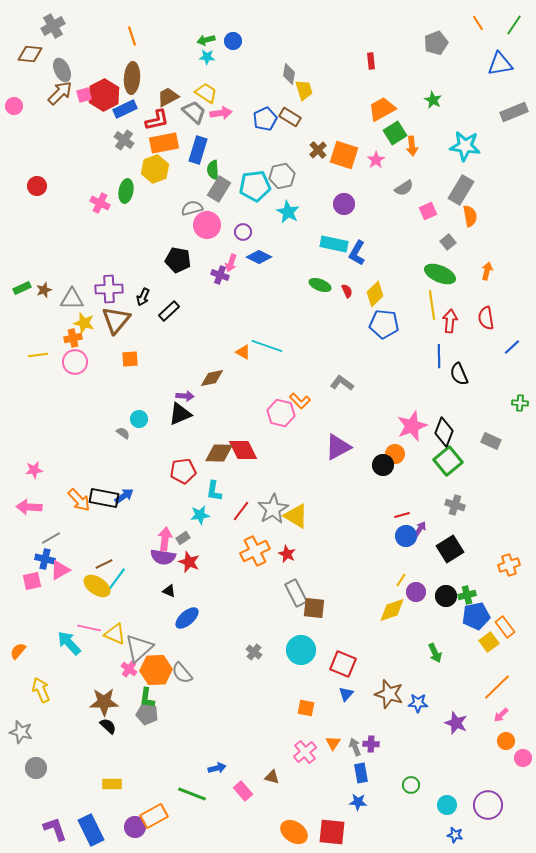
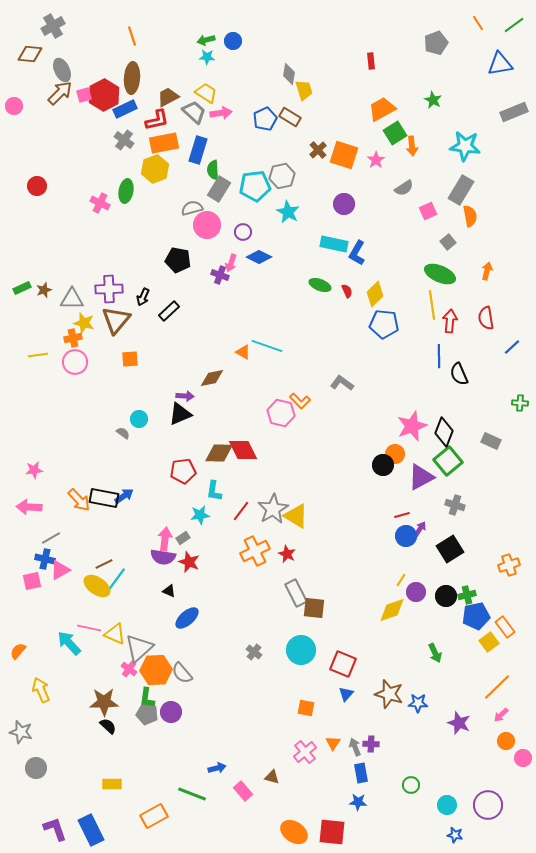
green line at (514, 25): rotated 20 degrees clockwise
purple triangle at (338, 447): moved 83 px right, 30 px down
purple star at (456, 723): moved 3 px right
purple circle at (135, 827): moved 36 px right, 115 px up
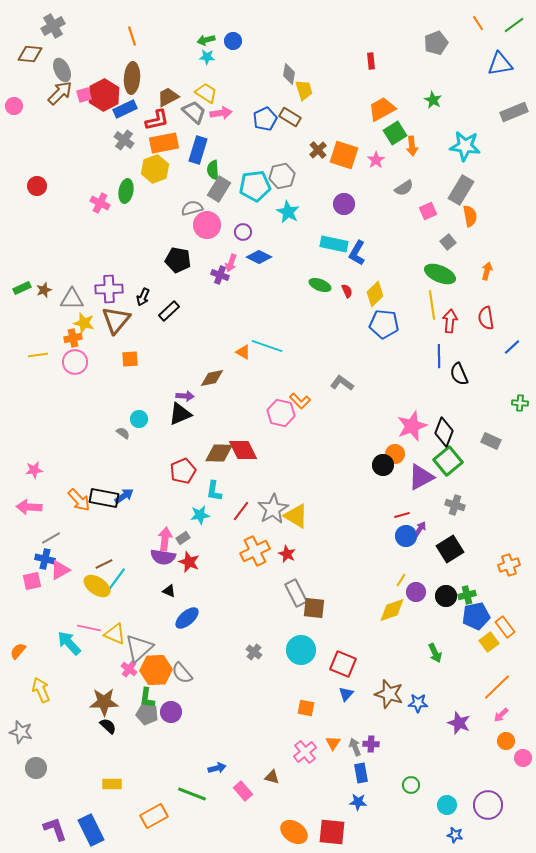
red pentagon at (183, 471): rotated 15 degrees counterclockwise
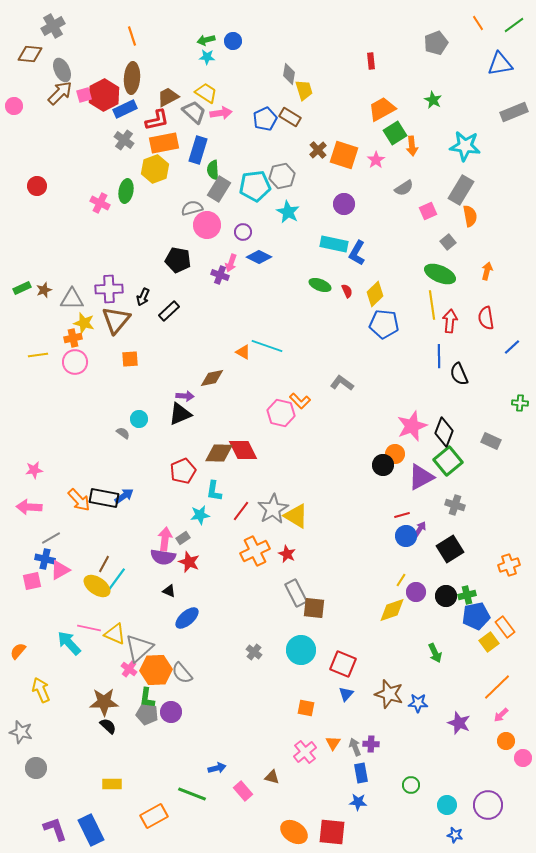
brown line at (104, 564): rotated 36 degrees counterclockwise
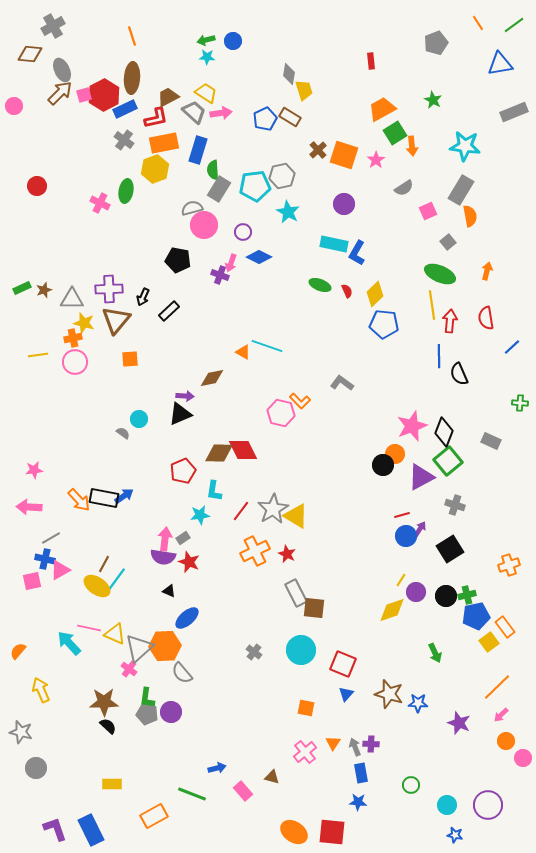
red L-shape at (157, 120): moved 1 px left, 2 px up
pink circle at (207, 225): moved 3 px left
orange hexagon at (156, 670): moved 9 px right, 24 px up
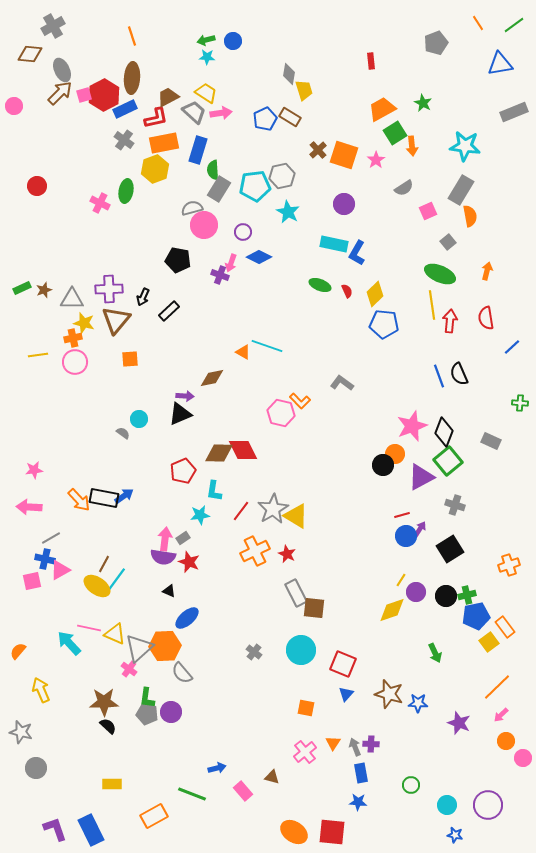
green star at (433, 100): moved 10 px left, 3 px down
blue line at (439, 356): moved 20 px down; rotated 20 degrees counterclockwise
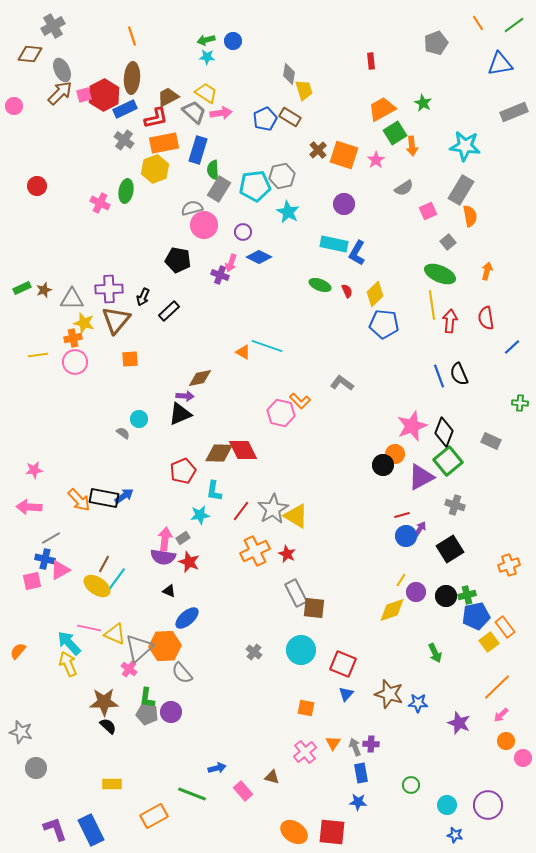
brown diamond at (212, 378): moved 12 px left
yellow arrow at (41, 690): moved 27 px right, 26 px up
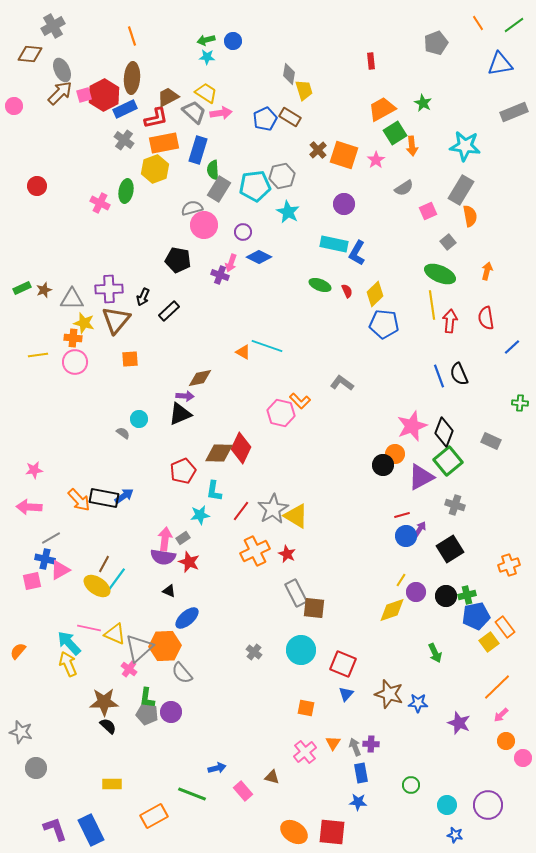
orange cross at (73, 338): rotated 18 degrees clockwise
red diamond at (243, 450): moved 2 px left, 2 px up; rotated 52 degrees clockwise
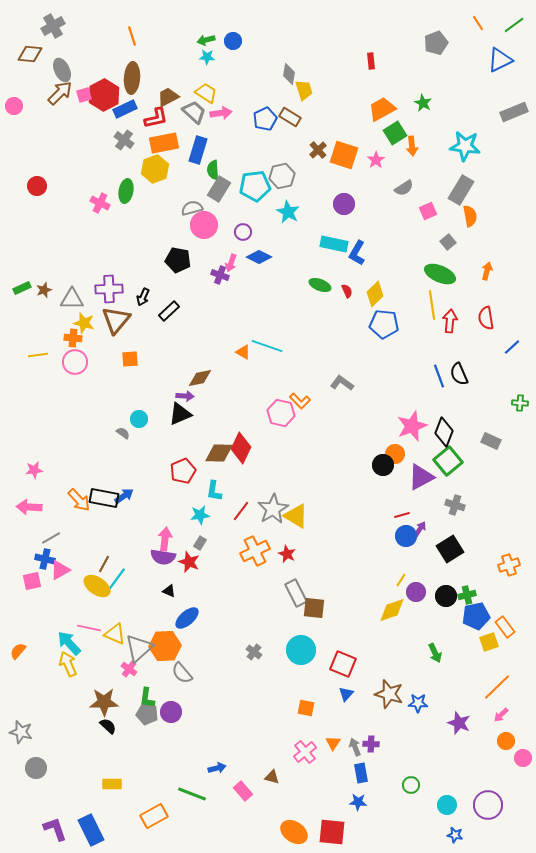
blue triangle at (500, 64): moved 4 px up; rotated 16 degrees counterclockwise
gray rectangle at (183, 538): moved 17 px right, 5 px down; rotated 24 degrees counterclockwise
yellow square at (489, 642): rotated 18 degrees clockwise
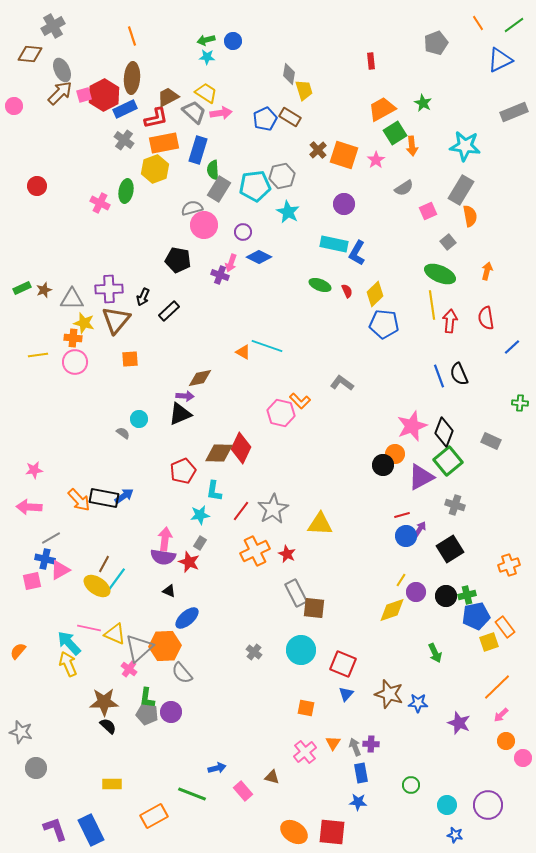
yellow triangle at (296, 516): moved 24 px right, 8 px down; rotated 28 degrees counterclockwise
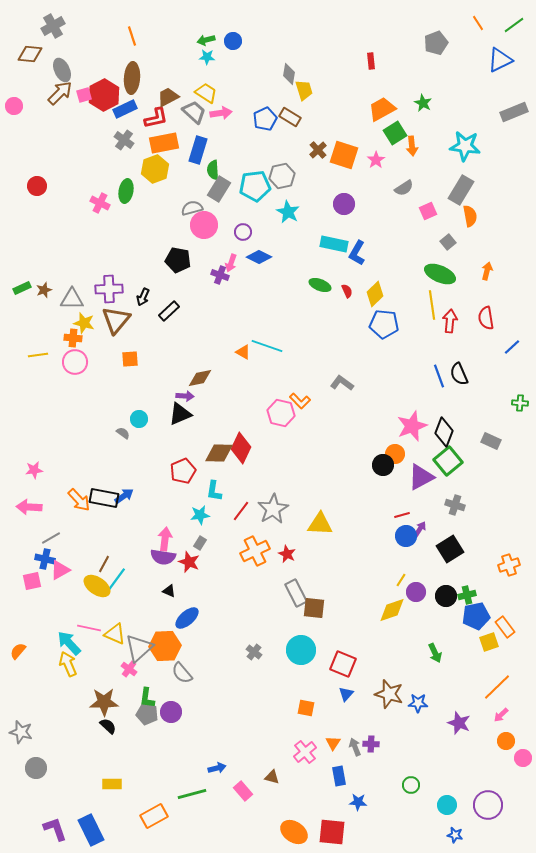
blue rectangle at (361, 773): moved 22 px left, 3 px down
green line at (192, 794): rotated 36 degrees counterclockwise
